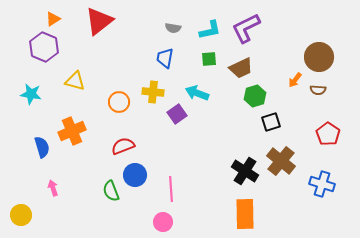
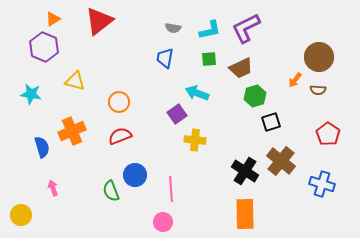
yellow cross: moved 42 px right, 48 px down
red semicircle: moved 3 px left, 10 px up
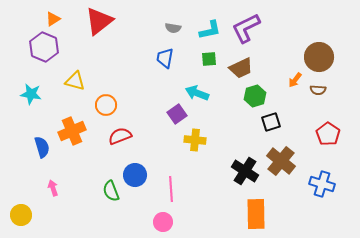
orange circle: moved 13 px left, 3 px down
orange rectangle: moved 11 px right
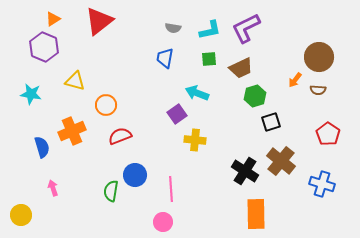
green semicircle: rotated 30 degrees clockwise
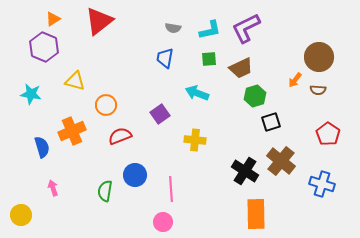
purple square: moved 17 px left
green semicircle: moved 6 px left
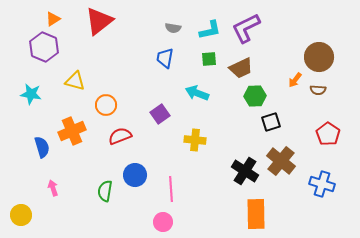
green hexagon: rotated 15 degrees clockwise
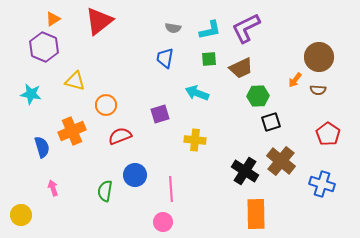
green hexagon: moved 3 px right
purple square: rotated 18 degrees clockwise
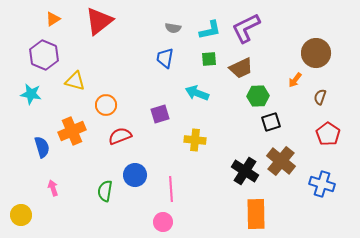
purple hexagon: moved 8 px down
brown circle: moved 3 px left, 4 px up
brown semicircle: moved 2 px right, 7 px down; rotated 105 degrees clockwise
